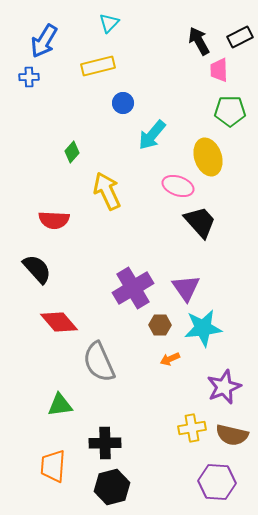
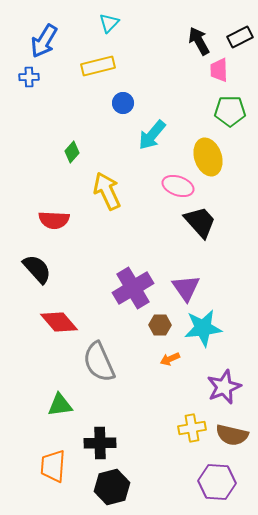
black cross: moved 5 px left
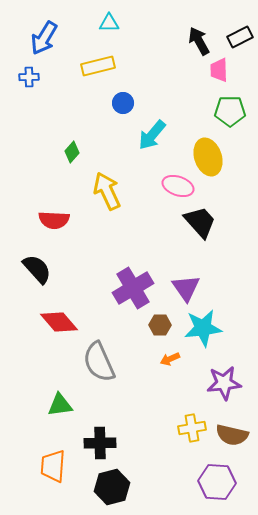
cyan triangle: rotated 45 degrees clockwise
blue arrow: moved 3 px up
purple star: moved 4 px up; rotated 16 degrees clockwise
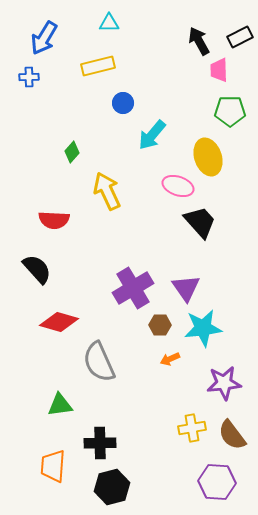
red diamond: rotated 33 degrees counterclockwise
brown semicircle: rotated 40 degrees clockwise
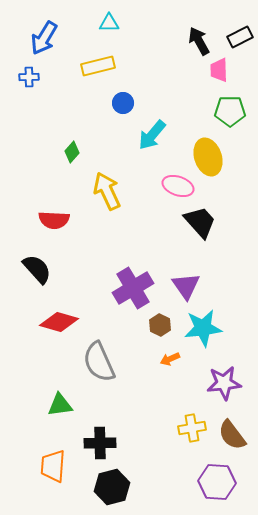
purple triangle: moved 2 px up
brown hexagon: rotated 25 degrees clockwise
